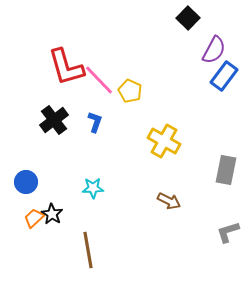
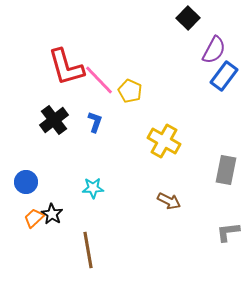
gray L-shape: rotated 10 degrees clockwise
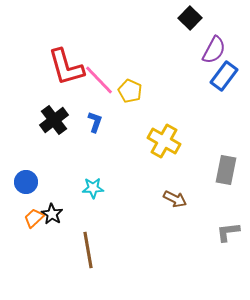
black square: moved 2 px right
brown arrow: moved 6 px right, 2 px up
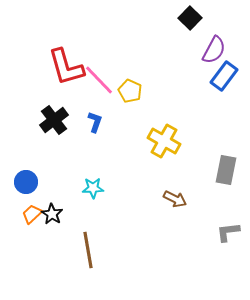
orange trapezoid: moved 2 px left, 4 px up
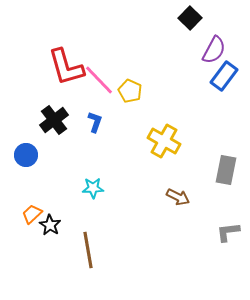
blue circle: moved 27 px up
brown arrow: moved 3 px right, 2 px up
black star: moved 2 px left, 11 px down
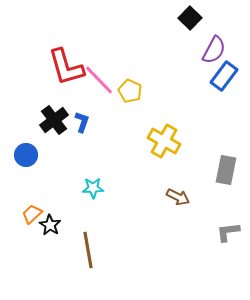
blue L-shape: moved 13 px left
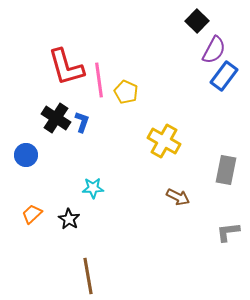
black square: moved 7 px right, 3 px down
pink line: rotated 36 degrees clockwise
yellow pentagon: moved 4 px left, 1 px down
black cross: moved 2 px right, 2 px up; rotated 20 degrees counterclockwise
black star: moved 19 px right, 6 px up
brown line: moved 26 px down
